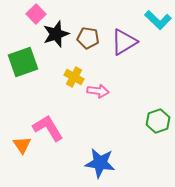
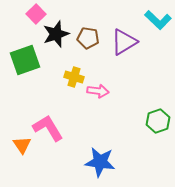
green square: moved 2 px right, 2 px up
yellow cross: rotated 12 degrees counterclockwise
blue star: moved 1 px up
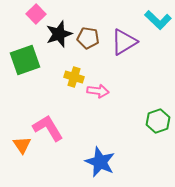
black star: moved 3 px right
blue star: rotated 16 degrees clockwise
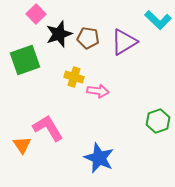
blue star: moved 1 px left, 4 px up
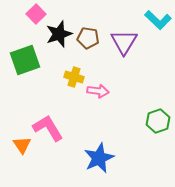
purple triangle: rotated 28 degrees counterclockwise
blue star: rotated 24 degrees clockwise
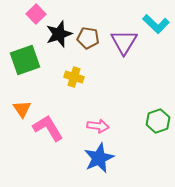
cyan L-shape: moved 2 px left, 4 px down
pink arrow: moved 35 px down
orange triangle: moved 36 px up
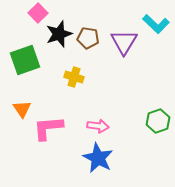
pink square: moved 2 px right, 1 px up
pink L-shape: rotated 64 degrees counterclockwise
blue star: moved 1 px left; rotated 20 degrees counterclockwise
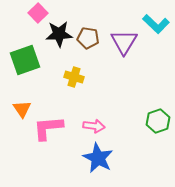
black star: rotated 16 degrees clockwise
pink arrow: moved 4 px left
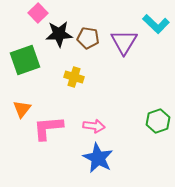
orange triangle: rotated 12 degrees clockwise
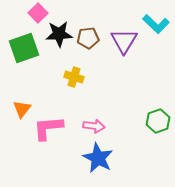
brown pentagon: rotated 15 degrees counterclockwise
purple triangle: moved 1 px up
green square: moved 1 px left, 12 px up
